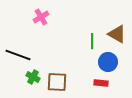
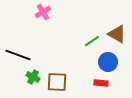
pink cross: moved 2 px right, 5 px up
green line: rotated 56 degrees clockwise
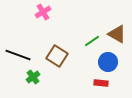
green cross: rotated 24 degrees clockwise
brown square: moved 26 px up; rotated 30 degrees clockwise
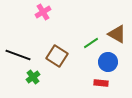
green line: moved 1 px left, 2 px down
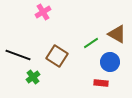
blue circle: moved 2 px right
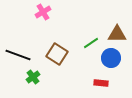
brown triangle: rotated 30 degrees counterclockwise
brown square: moved 2 px up
blue circle: moved 1 px right, 4 px up
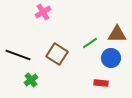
green line: moved 1 px left
green cross: moved 2 px left, 3 px down
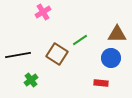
green line: moved 10 px left, 3 px up
black line: rotated 30 degrees counterclockwise
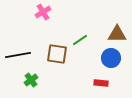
brown square: rotated 25 degrees counterclockwise
